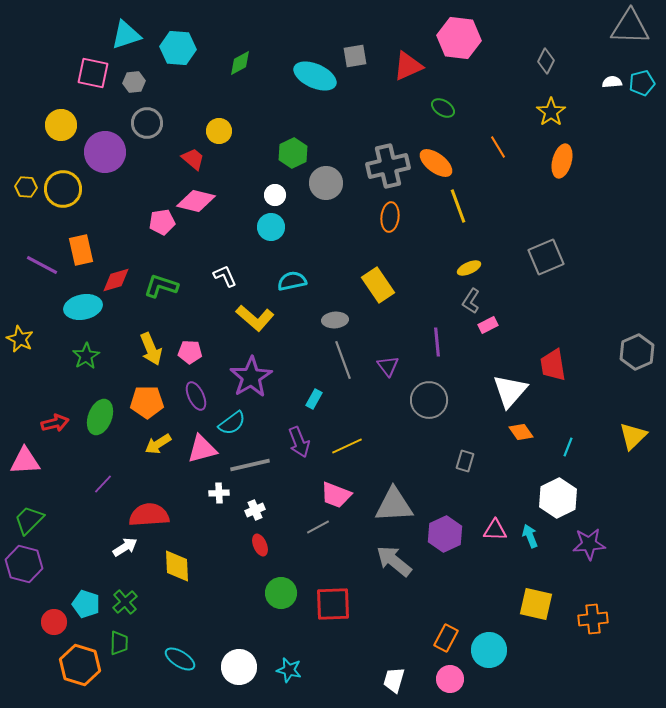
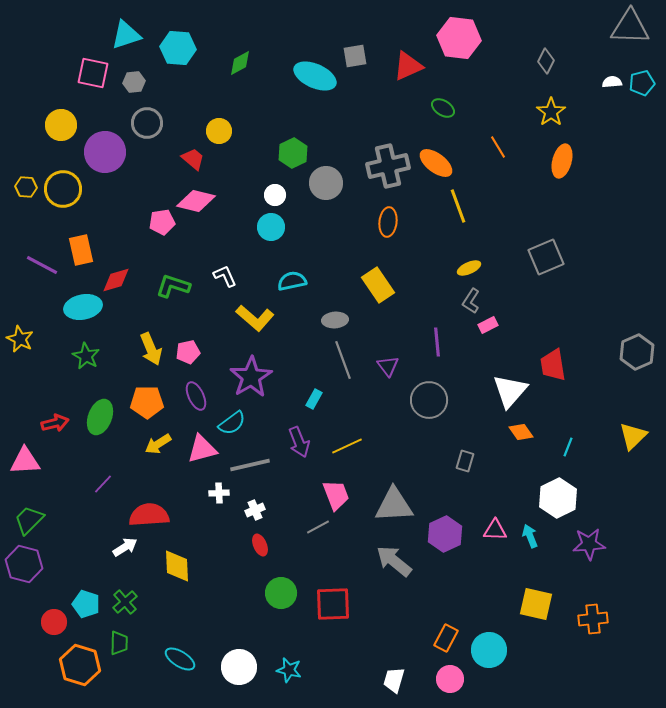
orange ellipse at (390, 217): moved 2 px left, 5 px down
green L-shape at (161, 286): moved 12 px right
pink pentagon at (190, 352): moved 2 px left; rotated 15 degrees counterclockwise
green star at (86, 356): rotated 12 degrees counterclockwise
pink trapezoid at (336, 495): rotated 132 degrees counterclockwise
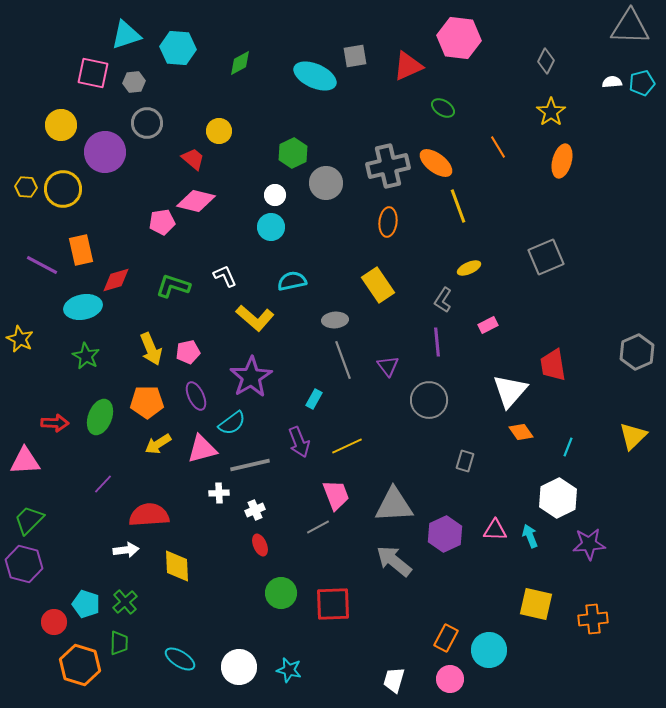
gray L-shape at (471, 301): moved 28 px left, 1 px up
red arrow at (55, 423): rotated 16 degrees clockwise
white arrow at (125, 547): moved 1 px right, 3 px down; rotated 25 degrees clockwise
